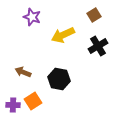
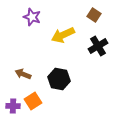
brown square: rotated 24 degrees counterclockwise
brown arrow: moved 2 px down
purple cross: moved 1 px down
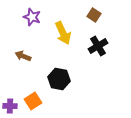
yellow arrow: moved 2 px up; rotated 90 degrees counterclockwise
brown arrow: moved 18 px up
purple cross: moved 3 px left
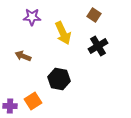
purple star: rotated 18 degrees counterclockwise
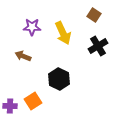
purple star: moved 10 px down
black hexagon: rotated 15 degrees clockwise
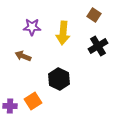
yellow arrow: rotated 30 degrees clockwise
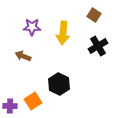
black hexagon: moved 5 px down
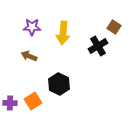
brown square: moved 20 px right, 12 px down
brown arrow: moved 6 px right
purple cross: moved 3 px up
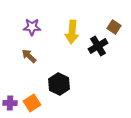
yellow arrow: moved 9 px right, 1 px up
brown arrow: rotated 21 degrees clockwise
orange square: moved 1 px left, 2 px down
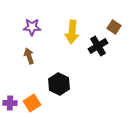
brown arrow: rotated 28 degrees clockwise
